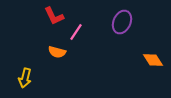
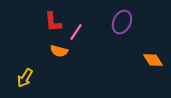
red L-shape: moved 1 px left, 6 px down; rotated 20 degrees clockwise
orange semicircle: moved 2 px right, 1 px up
yellow arrow: rotated 18 degrees clockwise
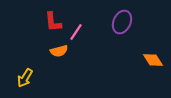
orange semicircle: rotated 30 degrees counterclockwise
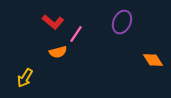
red L-shape: rotated 45 degrees counterclockwise
pink line: moved 2 px down
orange semicircle: moved 1 px left, 1 px down
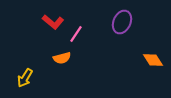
orange semicircle: moved 4 px right, 6 px down
